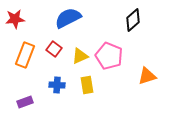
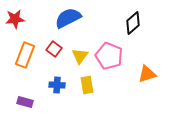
black diamond: moved 3 px down
yellow triangle: rotated 30 degrees counterclockwise
orange triangle: moved 2 px up
purple rectangle: rotated 35 degrees clockwise
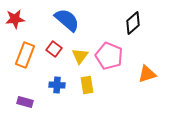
blue semicircle: moved 1 px left, 2 px down; rotated 68 degrees clockwise
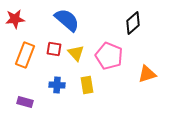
red square: rotated 28 degrees counterclockwise
yellow triangle: moved 4 px left, 3 px up; rotated 18 degrees counterclockwise
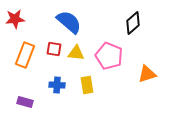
blue semicircle: moved 2 px right, 2 px down
yellow triangle: rotated 42 degrees counterclockwise
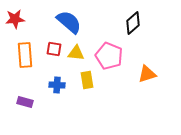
orange rectangle: rotated 25 degrees counterclockwise
yellow rectangle: moved 5 px up
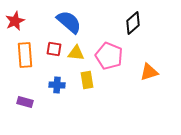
red star: moved 2 px down; rotated 18 degrees counterclockwise
orange triangle: moved 2 px right, 2 px up
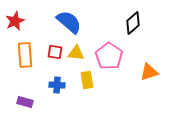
red square: moved 1 px right, 3 px down
pink pentagon: rotated 12 degrees clockwise
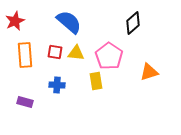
yellow rectangle: moved 9 px right, 1 px down
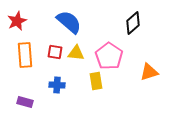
red star: moved 2 px right
